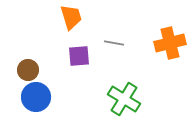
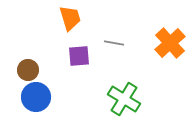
orange trapezoid: moved 1 px left, 1 px down
orange cross: rotated 28 degrees counterclockwise
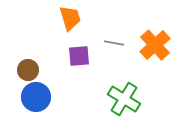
orange cross: moved 15 px left, 2 px down
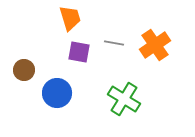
orange cross: rotated 8 degrees clockwise
purple square: moved 4 px up; rotated 15 degrees clockwise
brown circle: moved 4 px left
blue circle: moved 21 px right, 4 px up
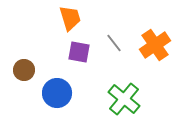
gray line: rotated 42 degrees clockwise
green cross: rotated 8 degrees clockwise
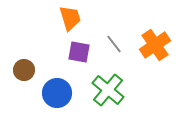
gray line: moved 1 px down
green cross: moved 16 px left, 9 px up
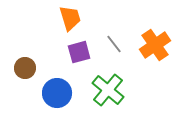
purple square: rotated 25 degrees counterclockwise
brown circle: moved 1 px right, 2 px up
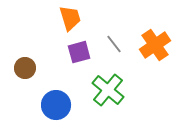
blue circle: moved 1 px left, 12 px down
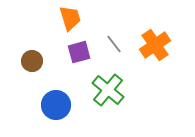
brown circle: moved 7 px right, 7 px up
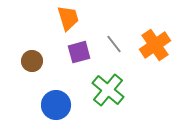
orange trapezoid: moved 2 px left
